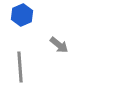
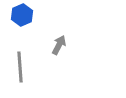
gray arrow: rotated 102 degrees counterclockwise
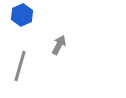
gray line: moved 1 px up; rotated 20 degrees clockwise
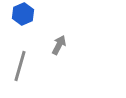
blue hexagon: moved 1 px right, 1 px up
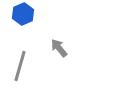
gray arrow: moved 3 px down; rotated 66 degrees counterclockwise
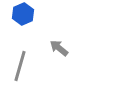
gray arrow: rotated 12 degrees counterclockwise
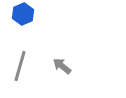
gray arrow: moved 3 px right, 18 px down
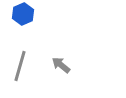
gray arrow: moved 1 px left, 1 px up
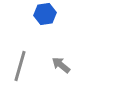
blue hexagon: moved 22 px right; rotated 15 degrees clockwise
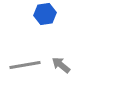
gray line: moved 5 px right, 1 px up; rotated 64 degrees clockwise
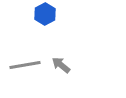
blue hexagon: rotated 20 degrees counterclockwise
